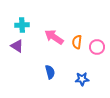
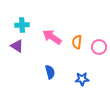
pink arrow: moved 2 px left
pink circle: moved 2 px right
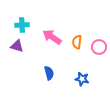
purple triangle: rotated 16 degrees counterclockwise
blue semicircle: moved 1 px left, 1 px down
blue star: rotated 16 degrees clockwise
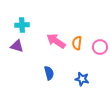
pink arrow: moved 4 px right, 4 px down
orange semicircle: moved 1 px down
pink circle: moved 1 px right
